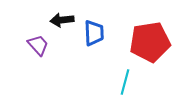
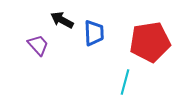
black arrow: rotated 35 degrees clockwise
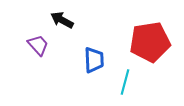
blue trapezoid: moved 27 px down
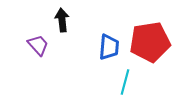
black arrow: rotated 55 degrees clockwise
blue trapezoid: moved 15 px right, 13 px up; rotated 8 degrees clockwise
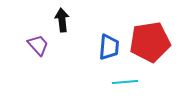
cyan line: rotated 70 degrees clockwise
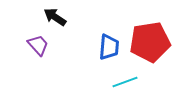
black arrow: moved 7 px left, 3 px up; rotated 50 degrees counterclockwise
cyan line: rotated 15 degrees counterclockwise
